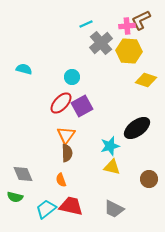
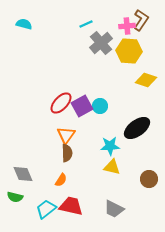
brown L-shape: rotated 150 degrees clockwise
cyan semicircle: moved 45 px up
cyan circle: moved 28 px right, 29 px down
cyan star: rotated 12 degrees clockwise
orange semicircle: rotated 128 degrees counterclockwise
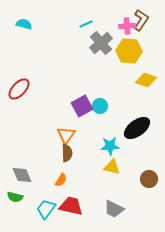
red ellipse: moved 42 px left, 14 px up
gray diamond: moved 1 px left, 1 px down
cyan trapezoid: rotated 15 degrees counterclockwise
